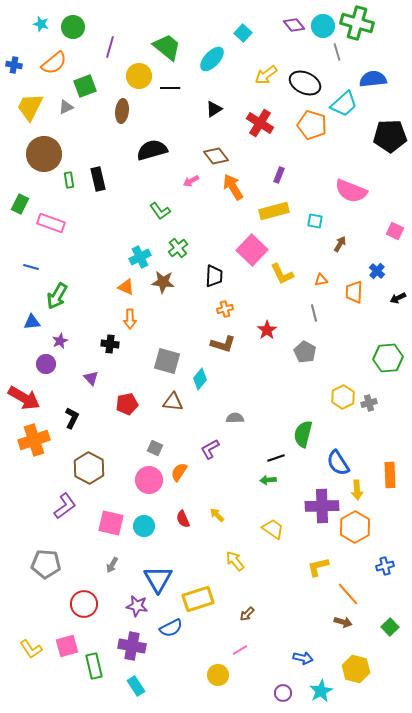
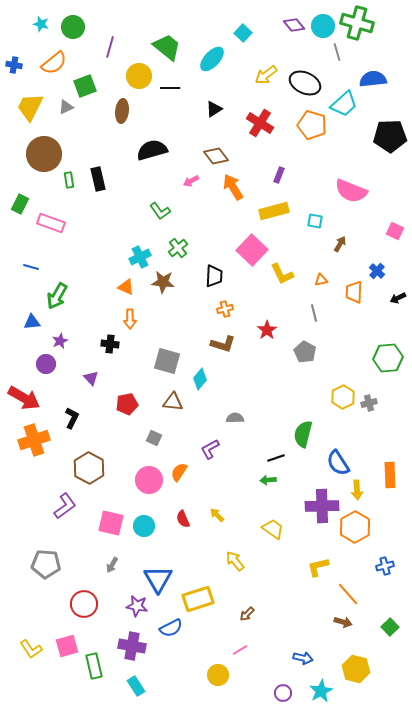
gray square at (155, 448): moved 1 px left, 10 px up
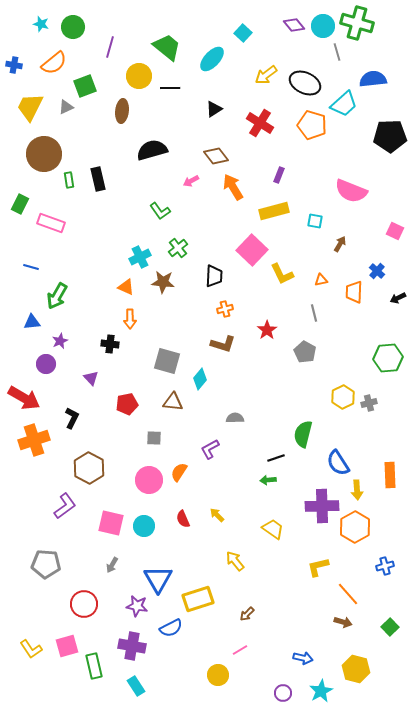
gray square at (154, 438): rotated 21 degrees counterclockwise
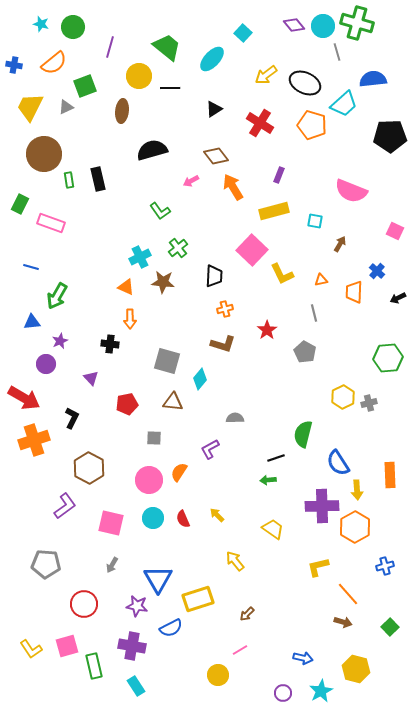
cyan circle at (144, 526): moved 9 px right, 8 px up
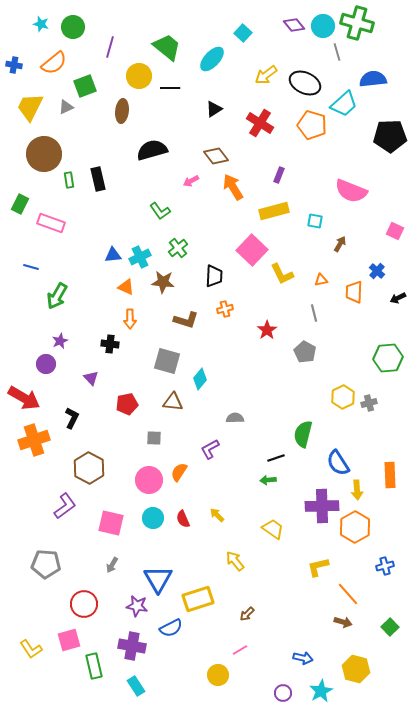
blue triangle at (32, 322): moved 81 px right, 67 px up
brown L-shape at (223, 344): moved 37 px left, 24 px up
pink square at (67, 646): moved 2 px right, 6 px up
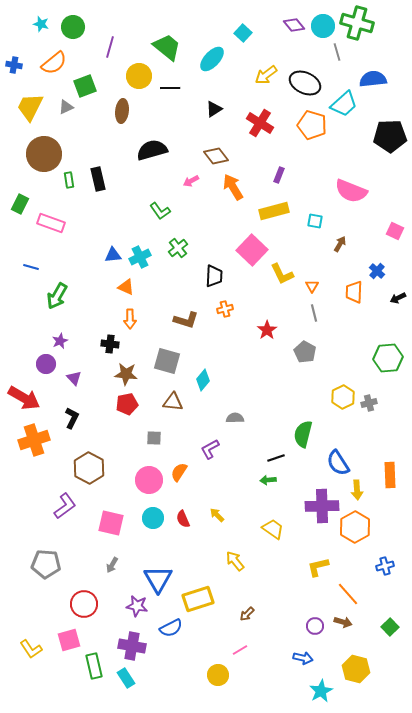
orange triangle at (321, 280): moved 9 px left, 6 px down; rotated 48 degrees counterclockwise
brown star at (163, 282): moved 37 px left, 92 px down
purple triangle at (91, 378): moved 17 px left
cyan diamond at (200, 379): moved 3 px right, 1 px down
cyan rectangle at (136, 686): moved 10 px left, 8 px up
purple circle at (283, 693): moved 32 px right, 67 px up
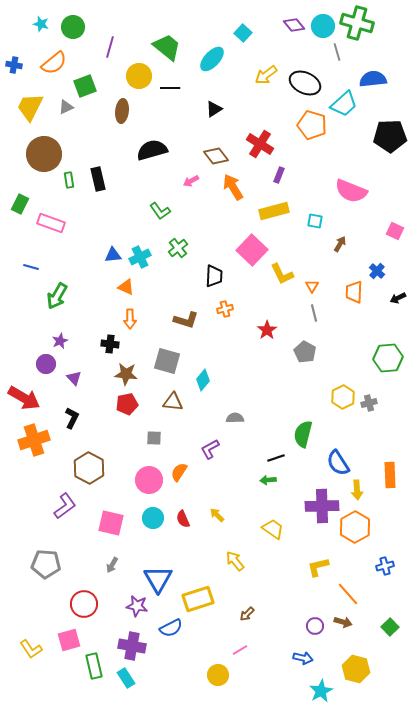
red cross at (260, 123): moved 21 px down
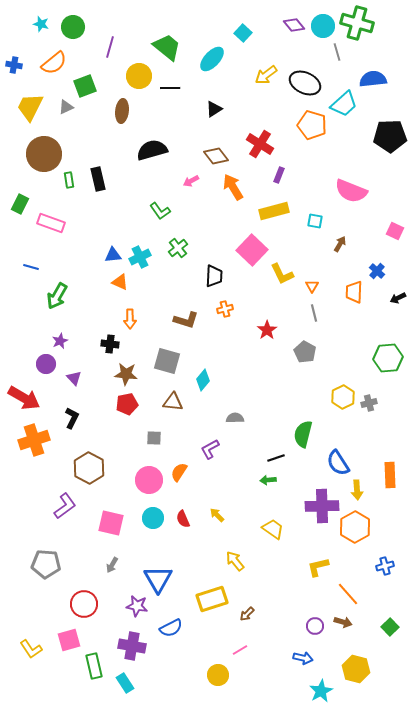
orange triangle at (126, 287): moved 6 px left, 5 px up
yellow rectangle at (198, 599): moved 14 px right
cyan rectangle at (126, 678): moved 1 px left, 5 px down
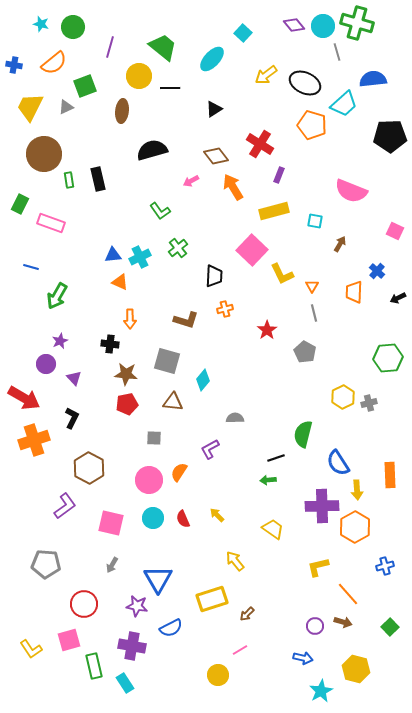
green trapezoid at (167, 47): moved 4 px left
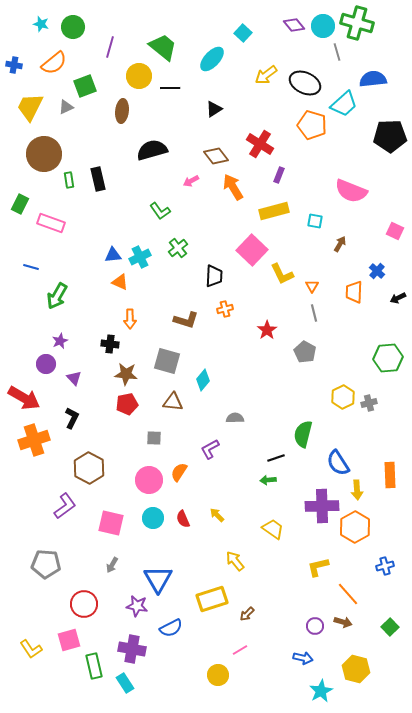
purple cross at (132, 646): moved 3 px down
